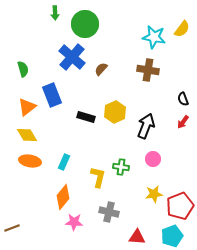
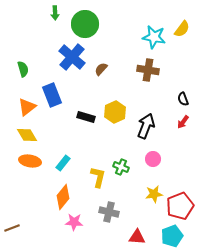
cyan rectangle: moved 1 px left, 1 px down; rotated 14 degrees clockwise
green cross: rotated 14 degrees clockwise
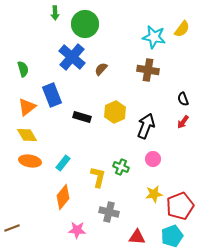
black rectangle: moved 4 px left
pink star: moved 3 px right, 8 px down
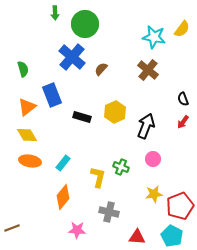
brown cross: rotated 30 degrees clockwise
cyan pentagon: rotated 25 degrees counterclockwise
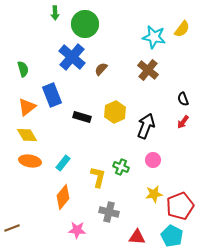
pink circle: moved 1 px down
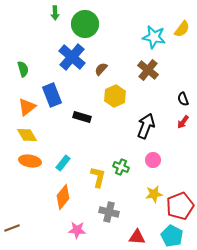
yellow hexagon: moved 16 px up
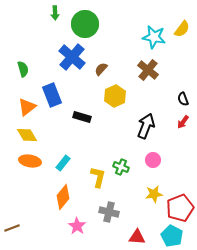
red pentagon: moved 2 px down
pink star: moved 4 px up; rotated 30 degrees clockwise
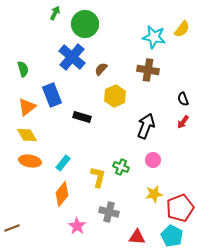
green arrow: rotated 152 degrees counterclockwise
brown cross: rotated 30 degrees counterclockwise
orange diamond: moved 1 px left, 3 px up
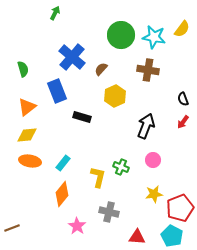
green circle: moved 36 px right, 11 px down
blue rectangle: moved 5 px right, 4 px up
yellow diamond: rotated 65 degrees counterclockwise
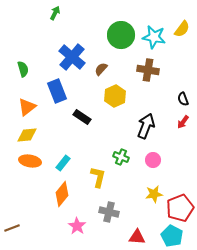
black rectangle: rotated 18 degrees clockwise
green cross: moved 10 px up
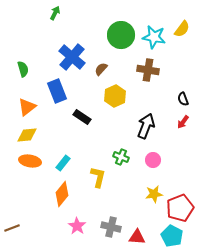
gray cross: moved 2 px right, 15 px down
